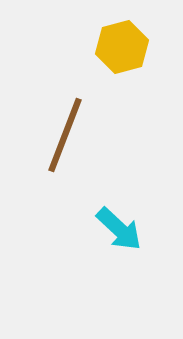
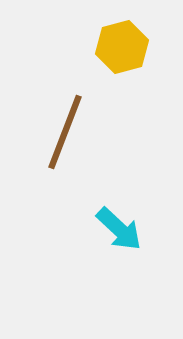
brown line: moved 3 px up
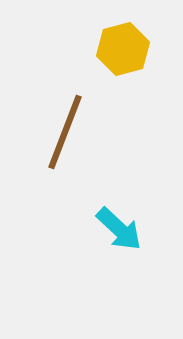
yellow hexagon: moved 1 px right, 2 px down
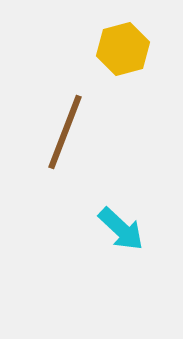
cyan arrow: moved 2 px right
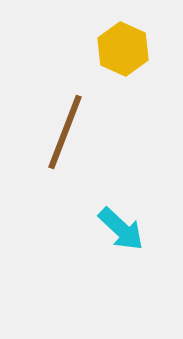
yellow hexagon: rotated 21 degrees counterclockwise
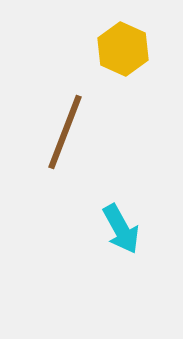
cyan arrow: rotated 18 degrees clockwise
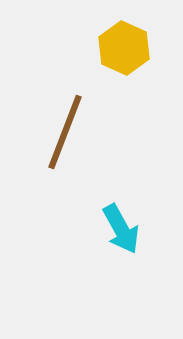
yellow hexagon: moved 1 px right, 1 px up
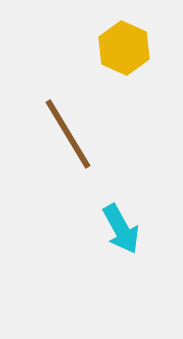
brown line: moved 3 px right, 2 px down; rotated 52 degrees counterclockwise
